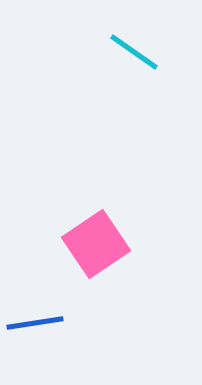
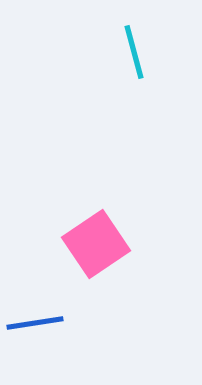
cyan line: rotated 40 degrees clockwise
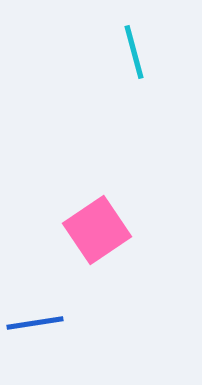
pink square: moved 1 px right, 14 px up
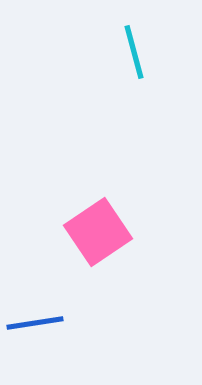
pink square: moved 1 px right, 2 px down
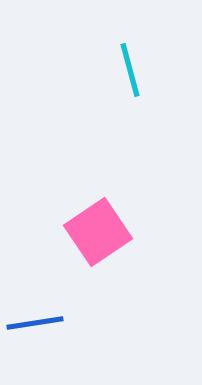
cyan line: moved 4 px left, 18 px down
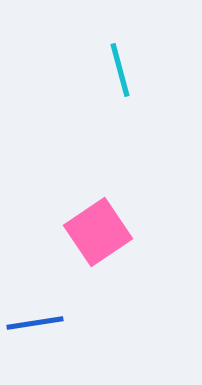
cyan line: moved 10 px left
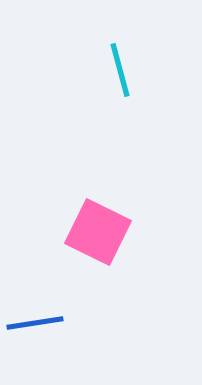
pink square: rotated 30 degrees counterclockwise
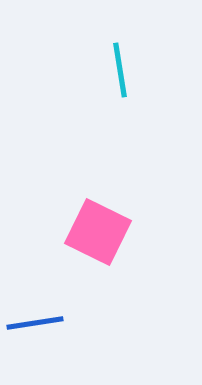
cyan line: rotated 6 degrees clockwise
